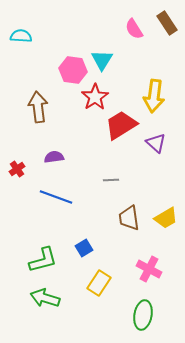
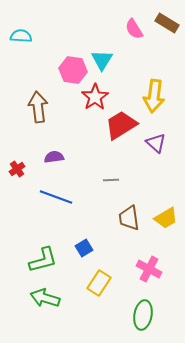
brown rectangle: rotated 25 degrees counterclockwise
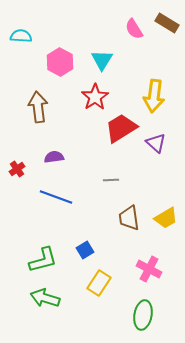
pink hexagon: moved 13 px left, 8 px up; rotated 20 degrees clockwise
red trapezoid: moved 3 px down
blue square: moved 1 px right, 2 px down
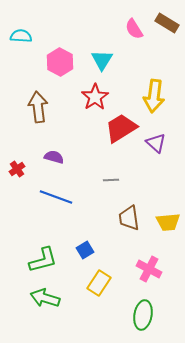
purple semicircle: rotated 24 degrees clockwise
yellow trapezoid: moved 2 px right, 4 px down; rotated 25 degrees clockwise
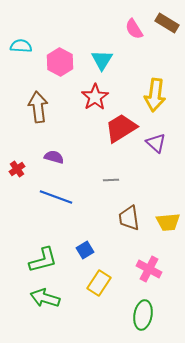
cyan semicircle: moved 10 px down
yellow arrow: moved 1 px right, 1 px up
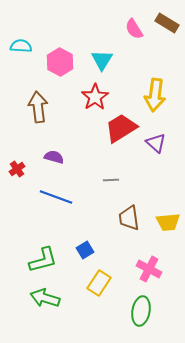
green ellipse: moved 2 px left, 4 px up
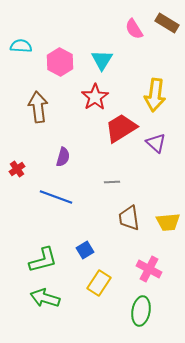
purple semicircle: moved 9 px right; rotated 90 degrees clockwise
gray line: moved 1 px right, 2 px down
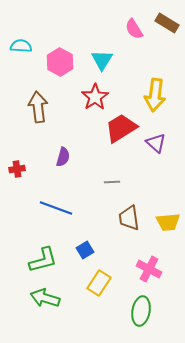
red cross: rotated 28 degrees clockwise
blue line: moved 11 px down
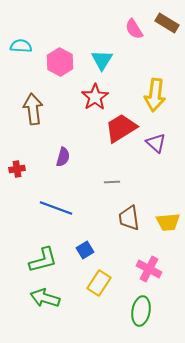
brown arrow: moved 5 px left, 2 px down
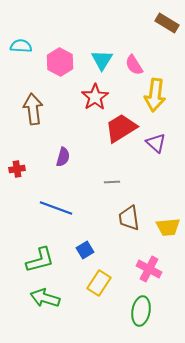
pink semicircle: moved 36 px down
yellow trapezoid: moved 5 px down
green L-shape: moved 3 px left
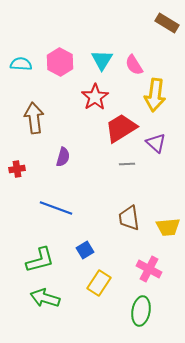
cyan semicircle: moved 18 px down
brown arrow: moved 1 px right, 9 px down
gray line: moved 15 px right, 18 px up
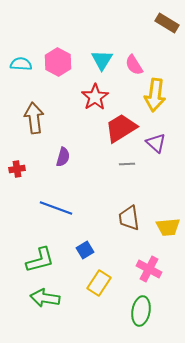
pink hexagon: moved 2 px left
green arrow: rotated 8 degrees counterclockwise
